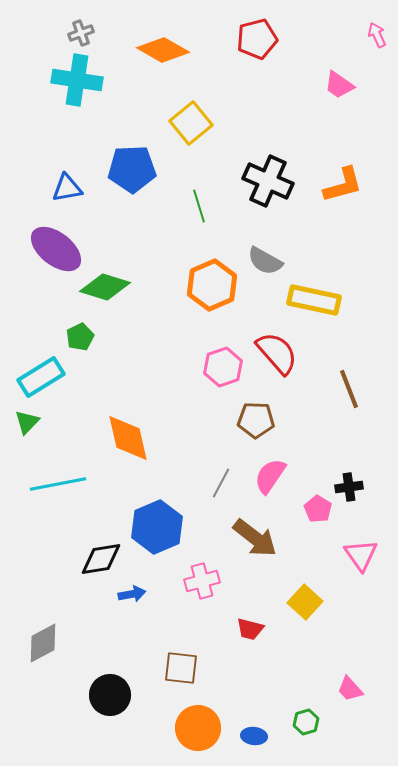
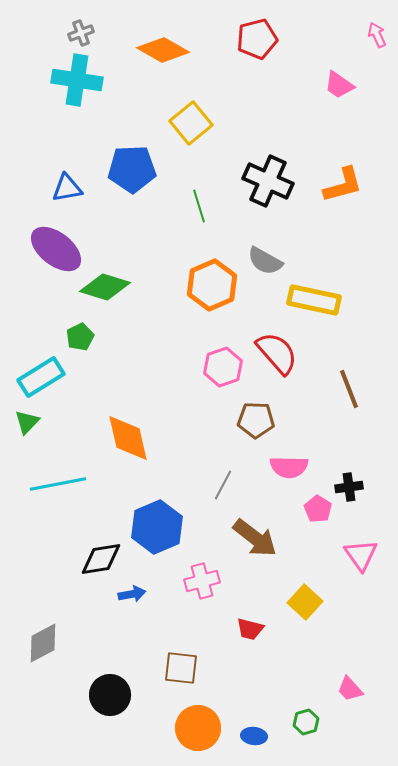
pink semicircle at (270, 476): moved 19 px right, 9 px up; rotated 123 degrees counterclockwise
gray line at (221, 483): moved 2 px right, 2 px down
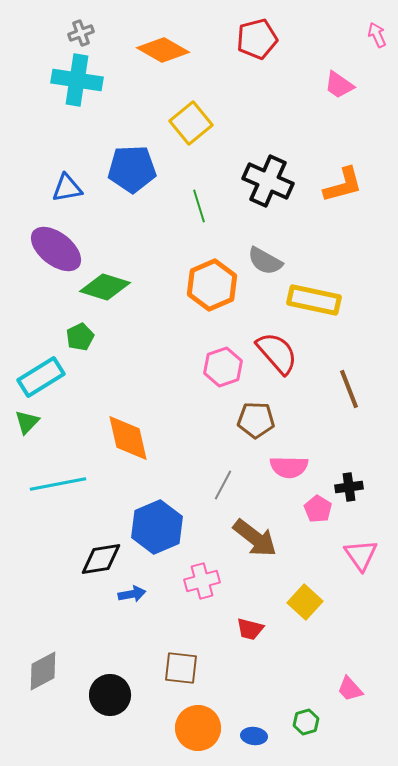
gray diamond at (43, 643): moved 28 px down
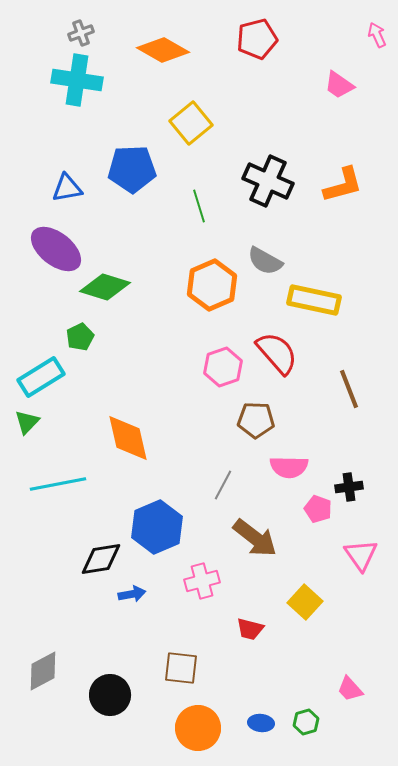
pink pentagon at (318, 509): rotated 12 degrees counterclockwise
blue ellipse at (254, 736): moved 7 px right, 13 px up
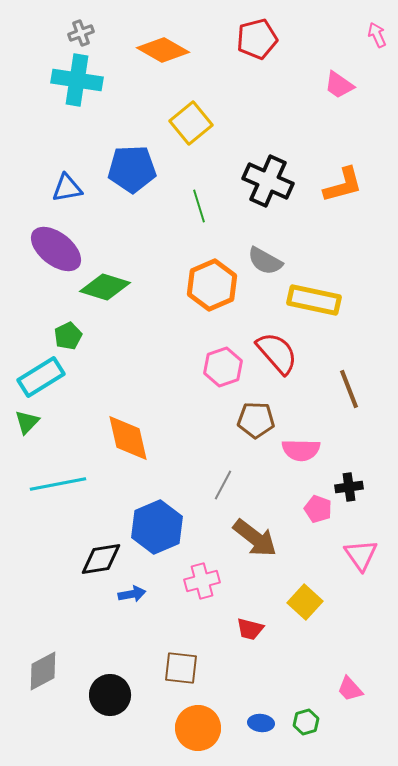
green pentagon at (80, 337): moved 12 px left, 1 px up
pink semicircle at (289, 467): moved 12 px right, 17 px up
